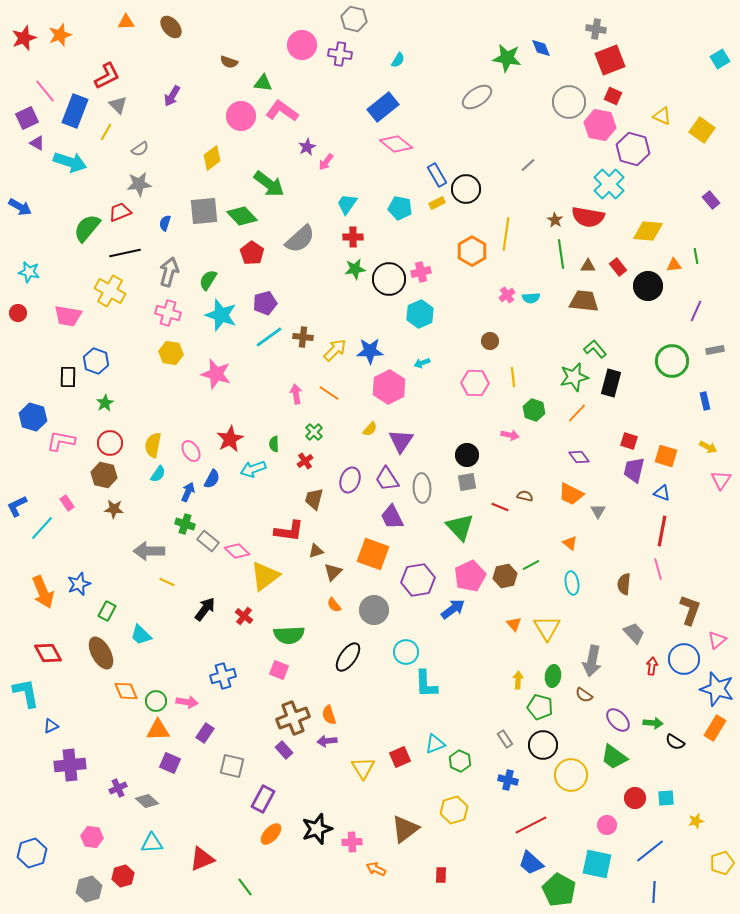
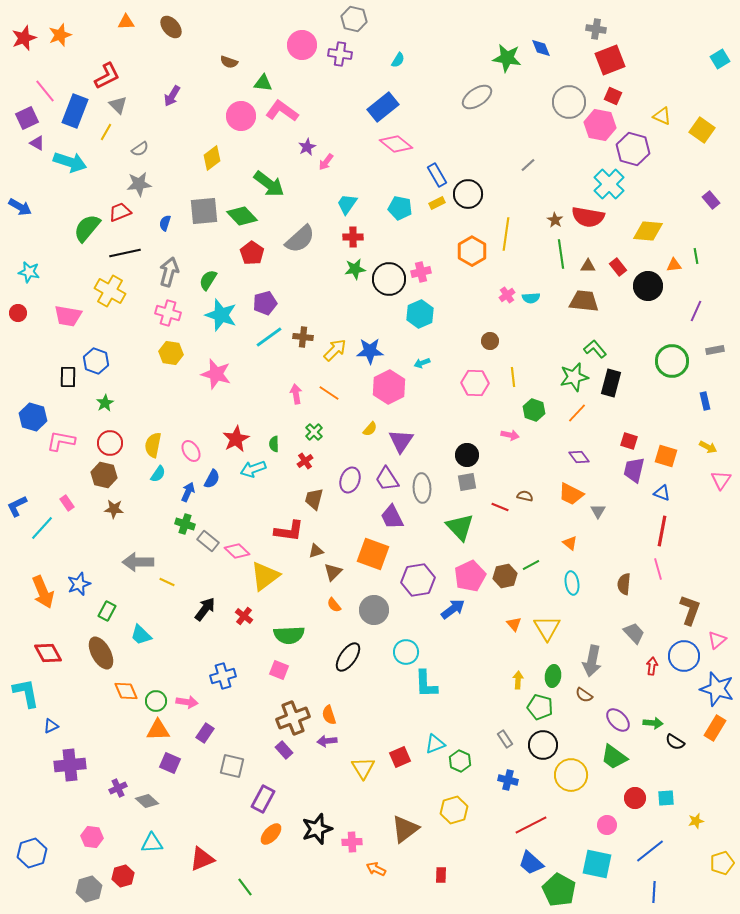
black circle at (466, 189): moved 2 px right, 5 px down
red star at (230, 439): moved 6 px right
gray arrow at (149, 551): moved 11 px left, 11 px down
blue circle at (684, 659): moved 3 px up
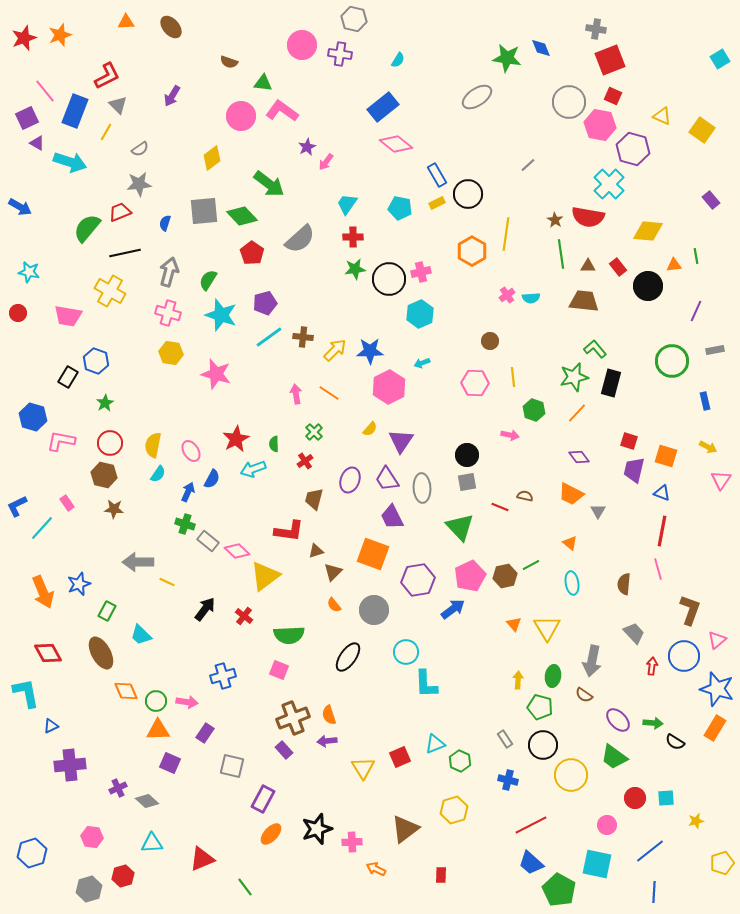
black rectangle at (68, 377): rotated 30 degrees clockwise
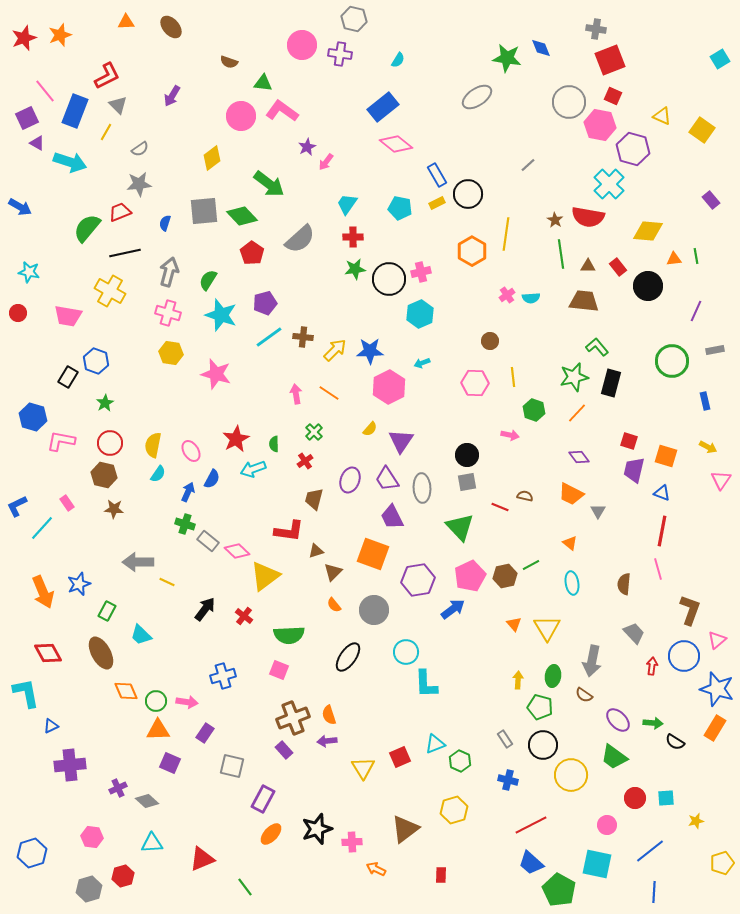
orange triangle at (674, 265): moved 6 px up
green L-shape at (595, 349): moved 2 px right, 2 px up
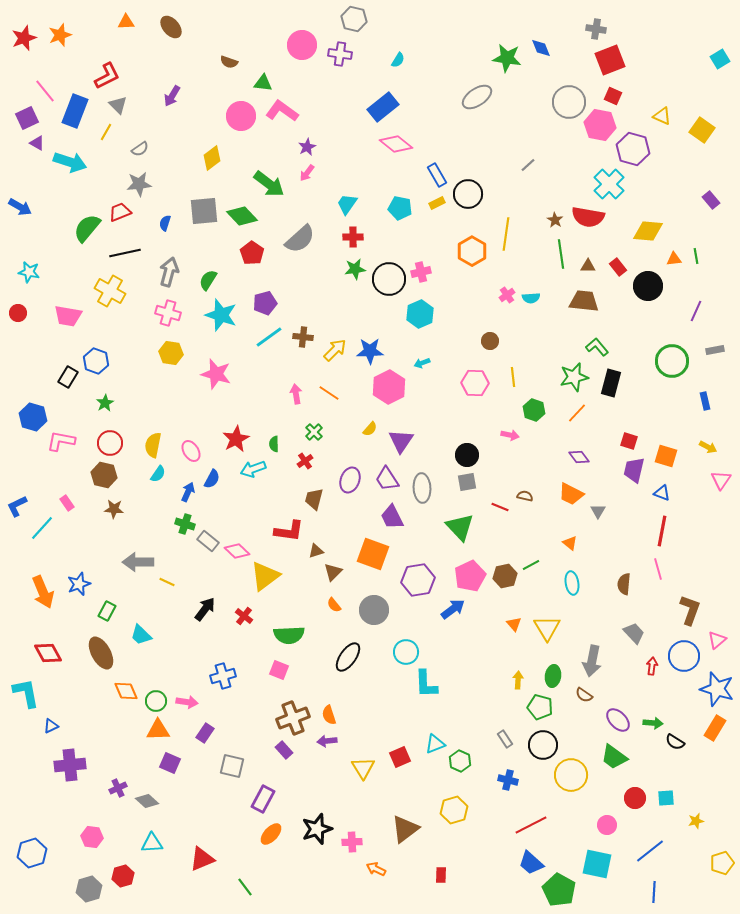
pink arrow at (326, 162): moved 19 px left, 11 px down
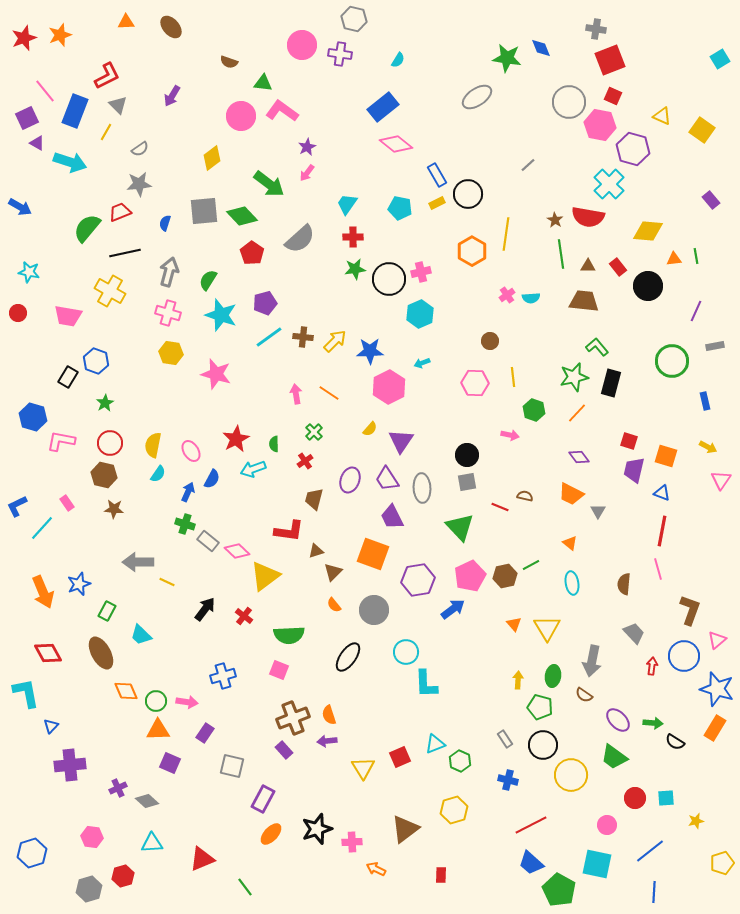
yellow arrow at (335, 350): moved 9 px up
gray rectangle at (715, 350): moved 4 px up
blue triangle at (51, 726): rotated 21 degrees counterclockwise
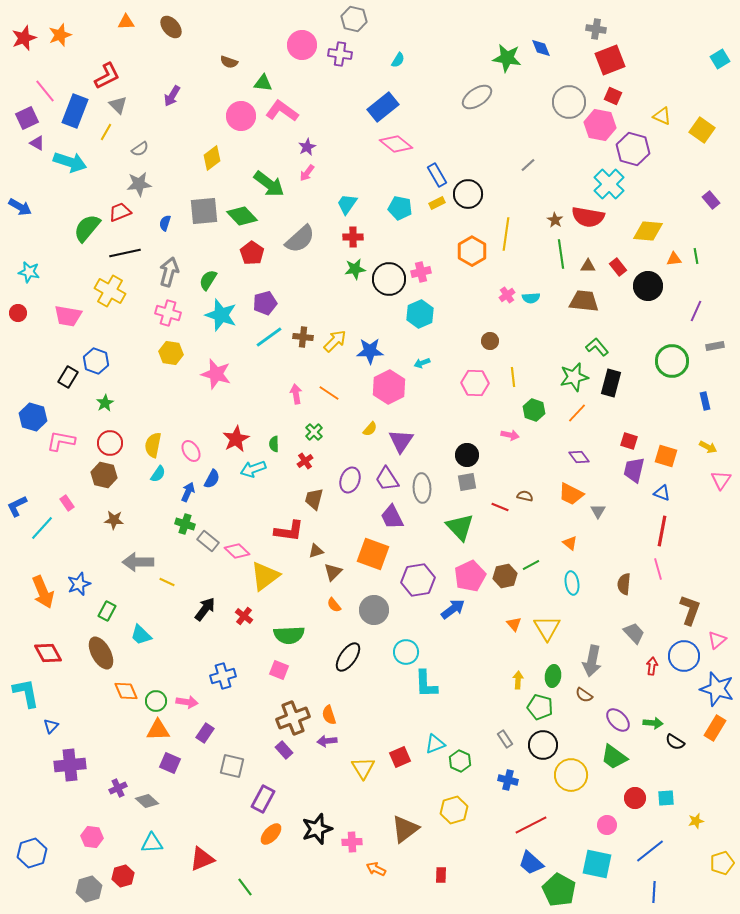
brown star at (114, 509): moved 11 px down
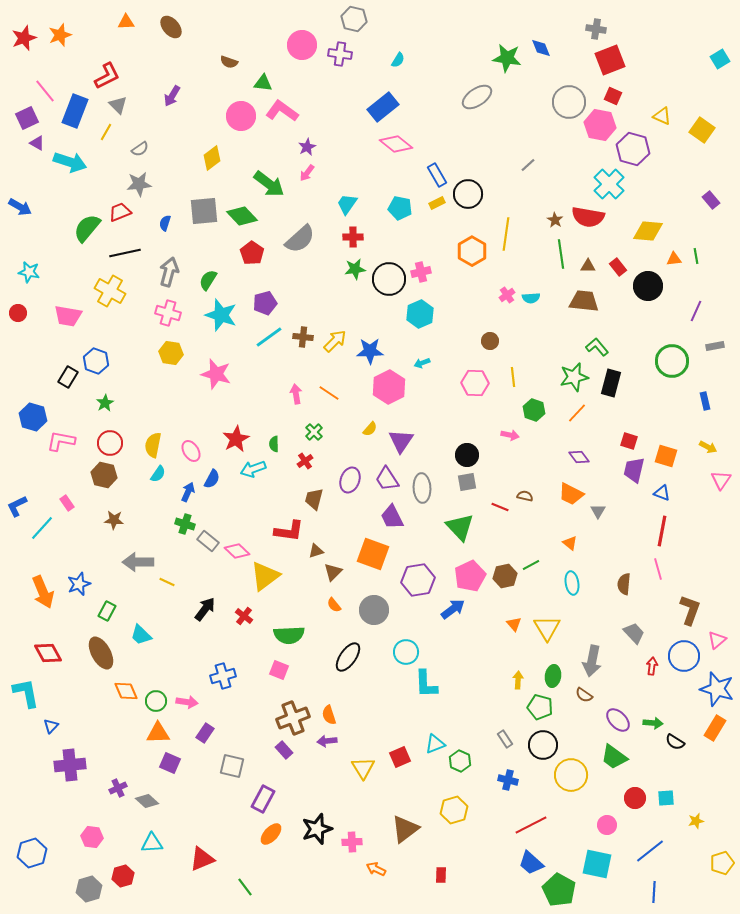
orange triangle at (158, 730): moved 3 px down
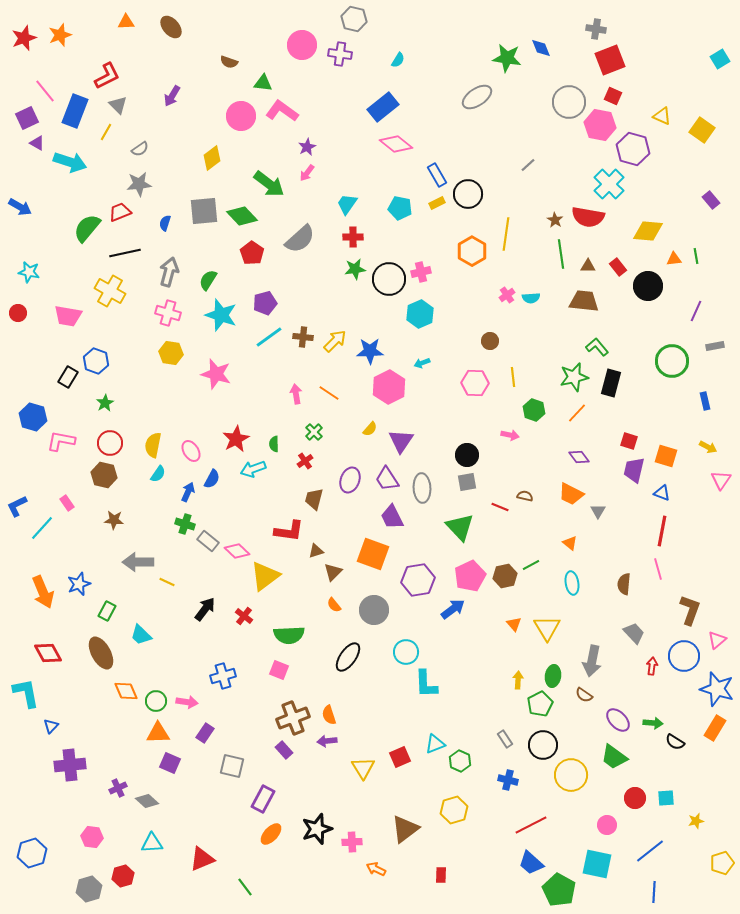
green pentagon at (540, 707): moved 3 px up; rotated 30 degrees clockwise
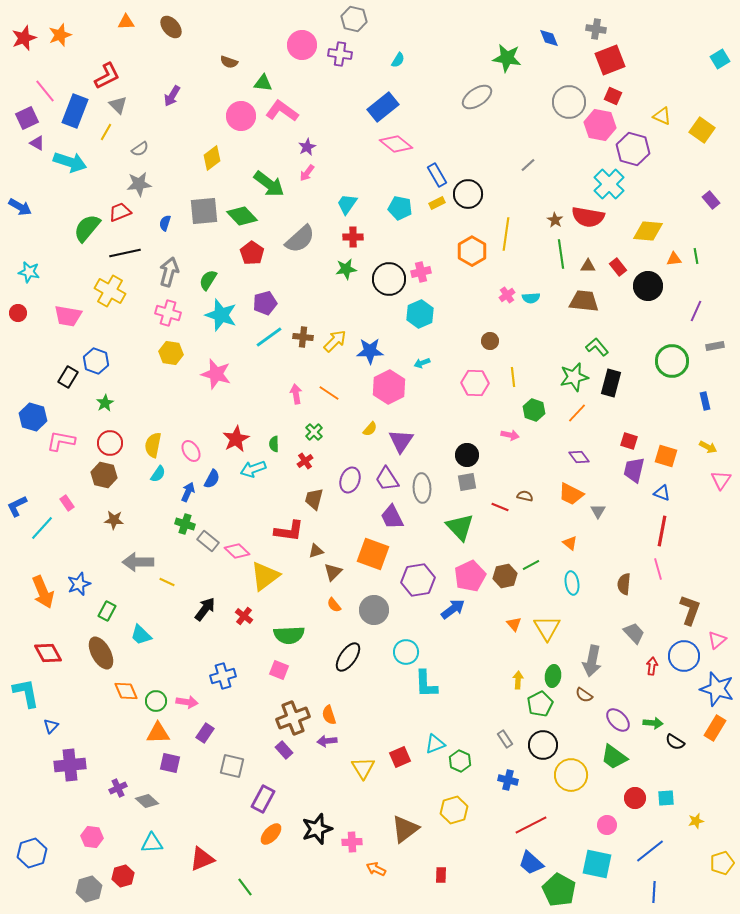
blue diamond at (541, 48): moved 8 px right, 10 px up
green star at (355, 269): moved 9 px left
purple square at (170, 763): rotated 10 degrees counterclockwise
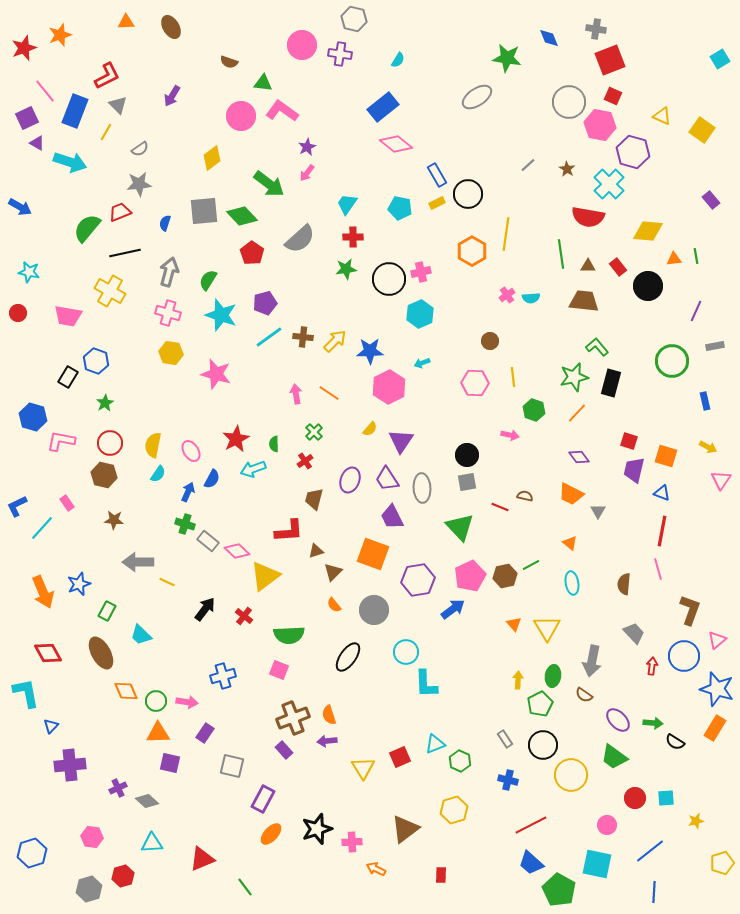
brown ellipse at (171, 27): rotated 10 degrees clockwise
red star at (24, 38): moved 10 px down
purple hexagon at (633, 149): moved 3 px down
brown star at (555, 220): moved 12 px right, 51 px up
red L-shape at (289, 531): rotated 12 degrees counterclockwise
